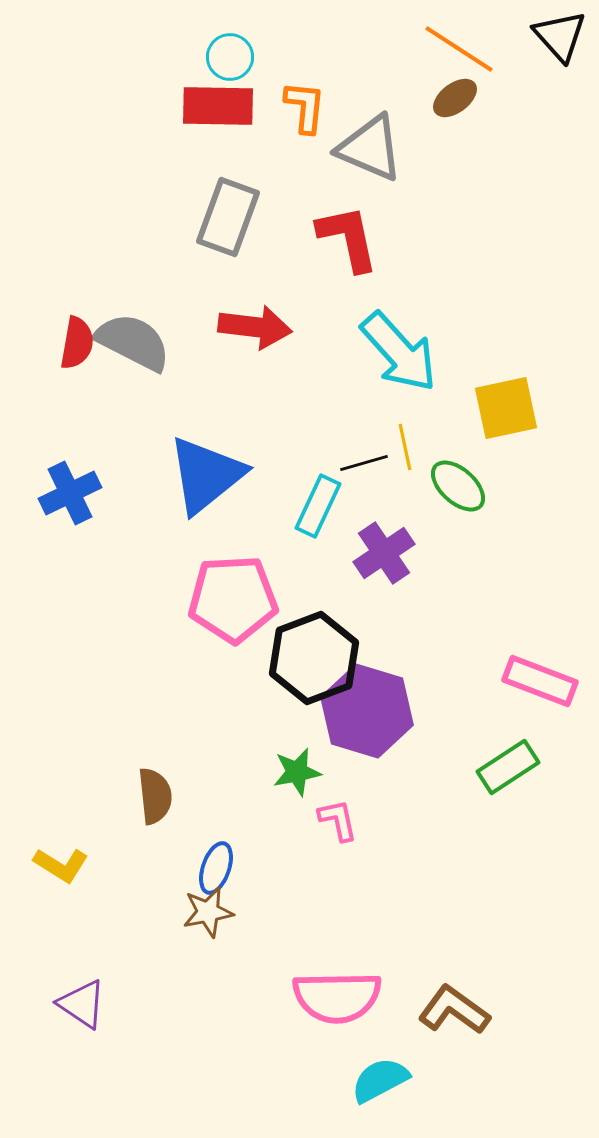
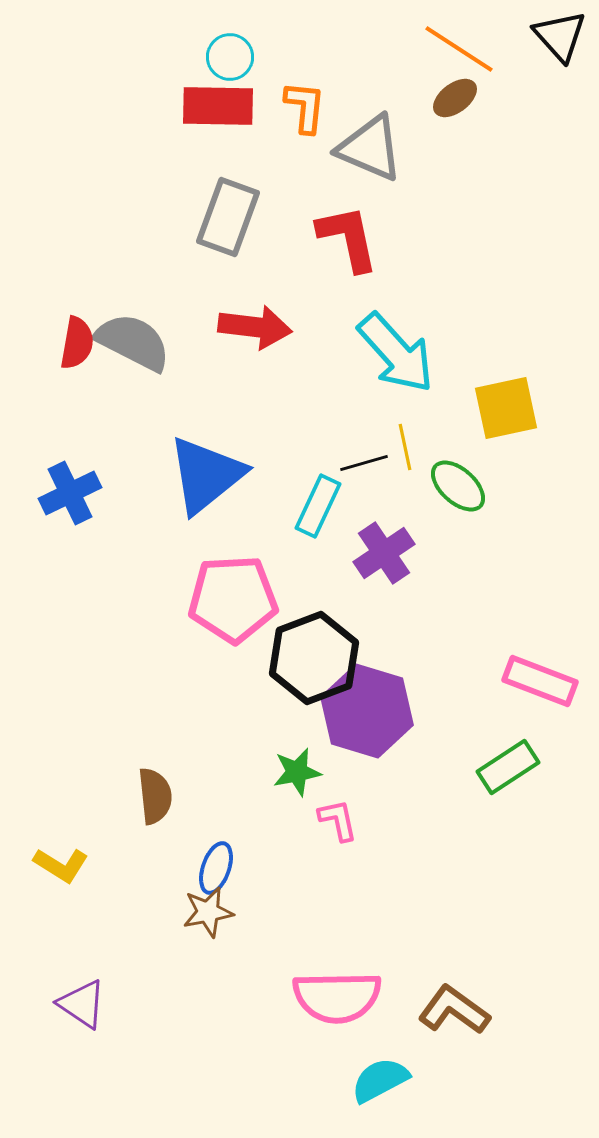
cyan arrow: moved 3 px left, 1 px down
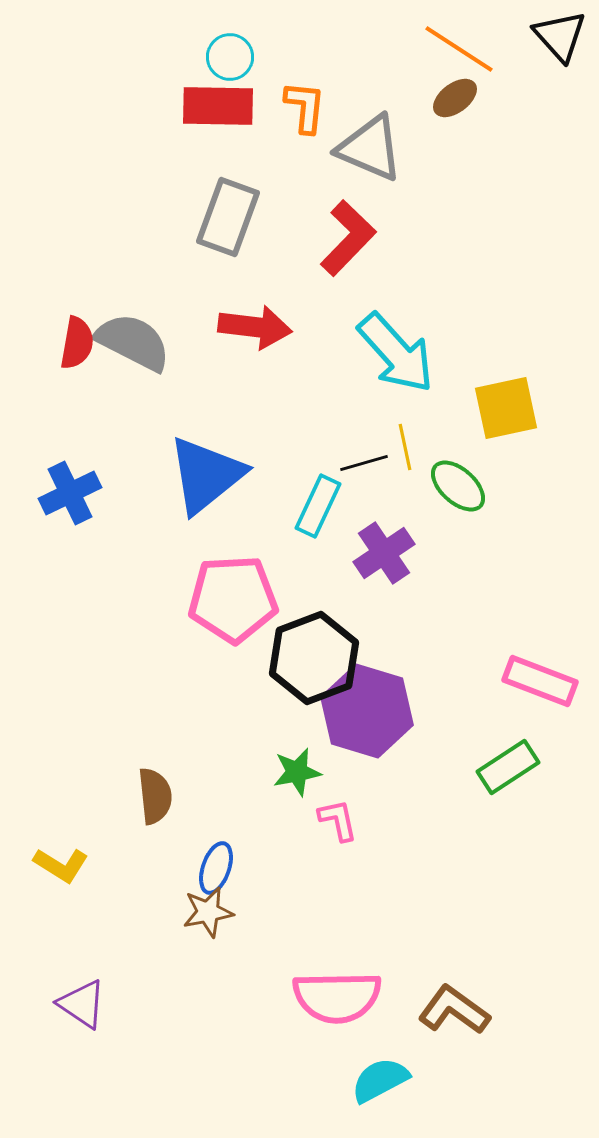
red L-shape: rotated 56 degrees clockwise
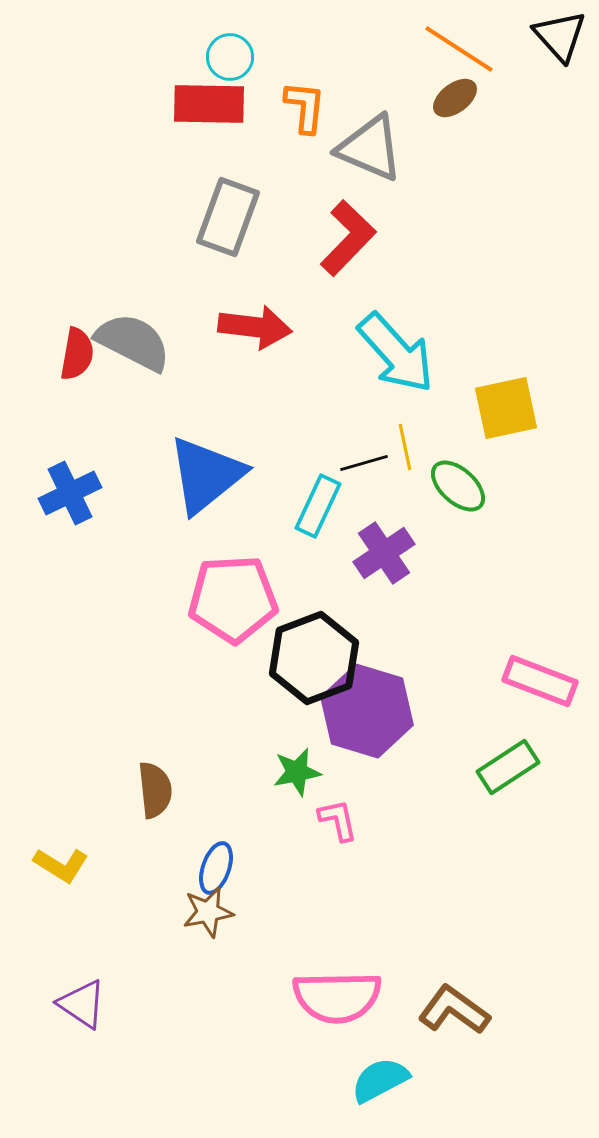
red rectangle: moved 9 px left, 2 px up
red semicircle: moved 11 px down
brown semicircle: moved 6 px up
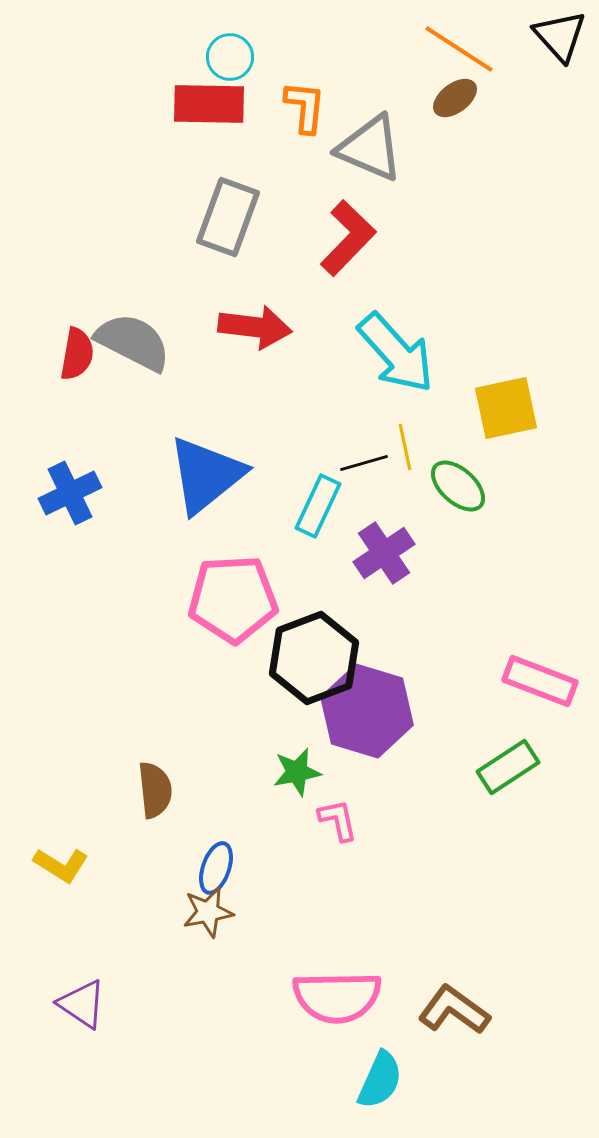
cyan semicircle: rotated 142 degrees clockwise
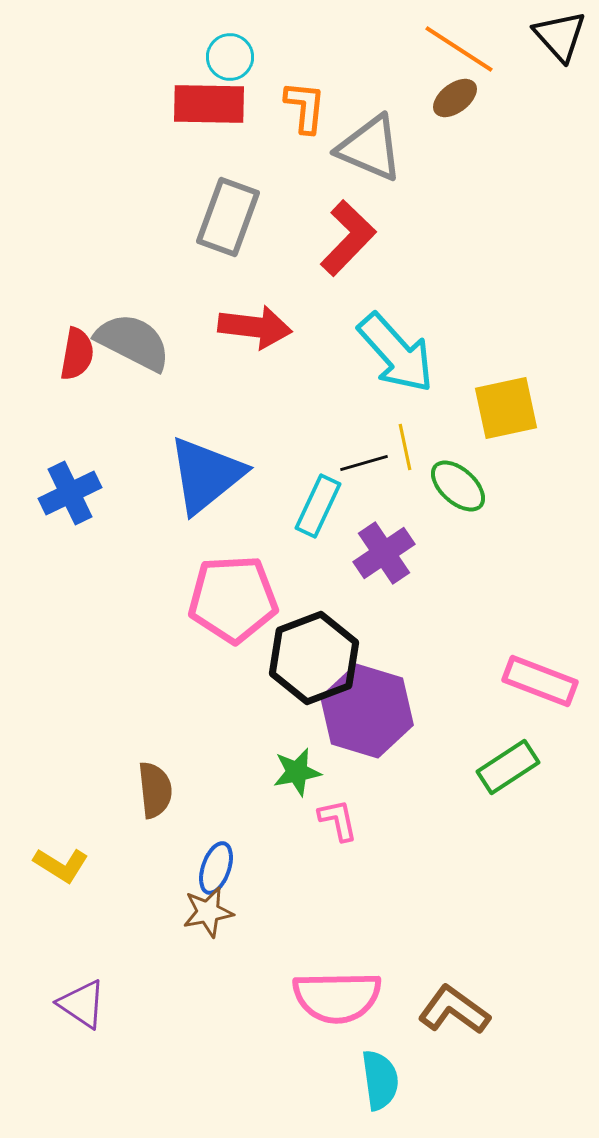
cyan semicircle: rotated 32 degrees counterclockwise
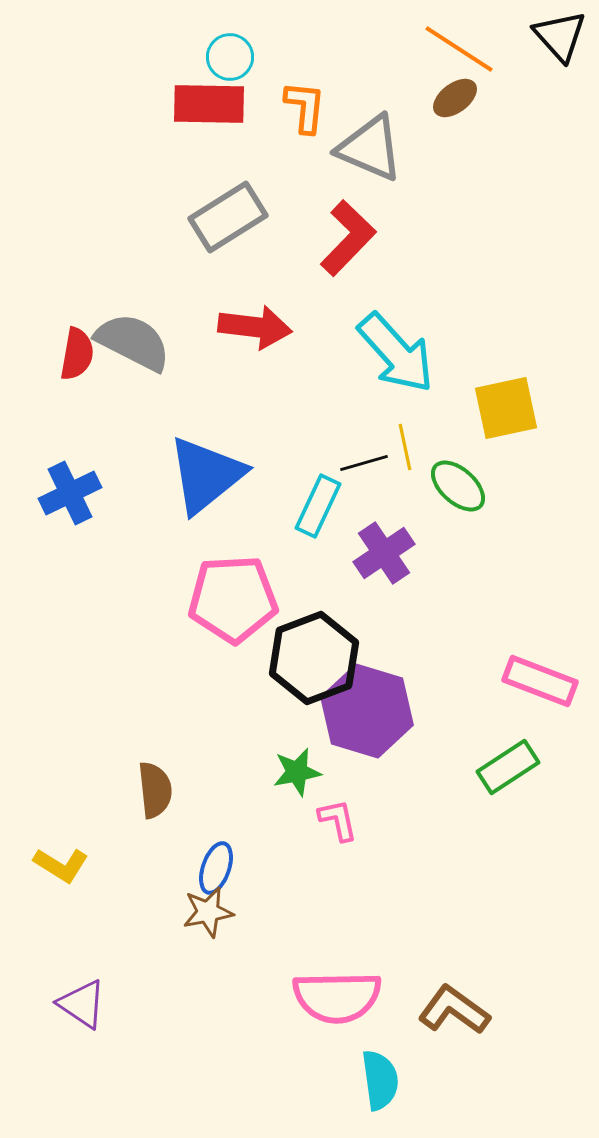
gray rectangle: rotated 38 degrees clockwise
